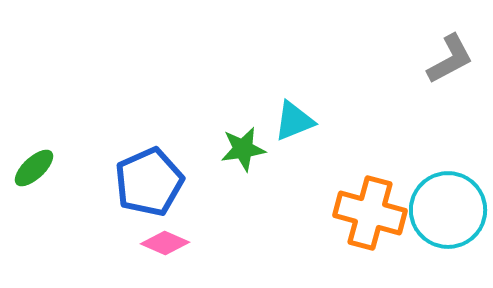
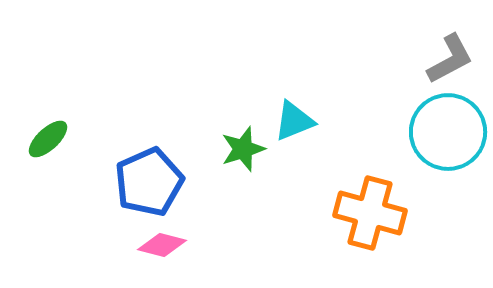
green star: rotated 9 degrees counterclockwise
green ellipse: moved 14 px right, 29 px up
cyan circle: moved 78 px up
pink diamond: moved 3 px left, 2 px down; rotated 9 degrees counterclockwise
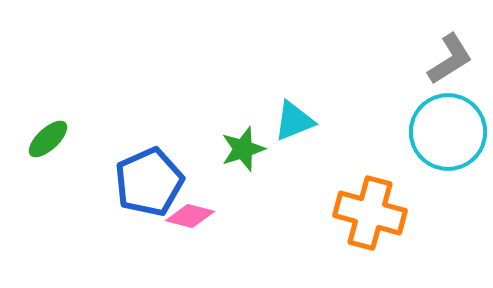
gray L-shape: rotated 4 degrees counterclockwise
pink diamond: moved 28 px right, 29 px up
